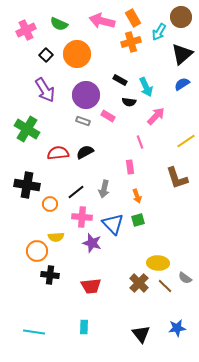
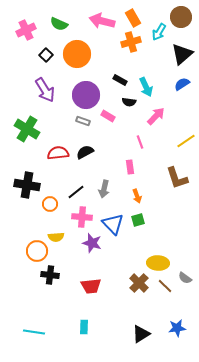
black triangle at (141, 334): rotated 36 degrees clockwise
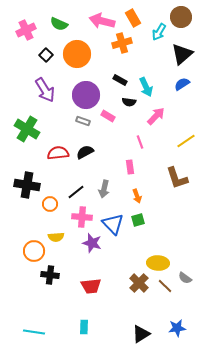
orange cross at (131, 42): moved 9 px left, 1 px down
orange circle at (37, 251): moved 3 px left
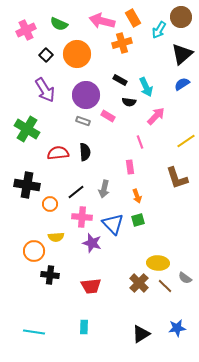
cyan arrow at (159, 32): moved 2 px up
black semicircle at (85, 152): rotated 114 degrees clockwise
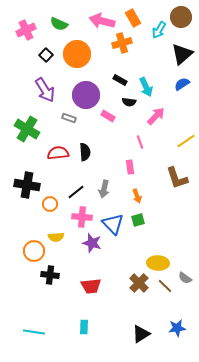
gray rectangle at (83, 121): moved 14 px left, 3 px up
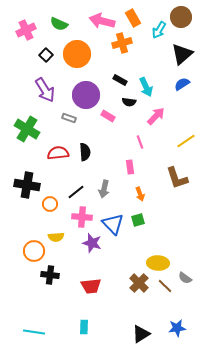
orange arrow at (137, 196): moved 3 px right, 2 px up
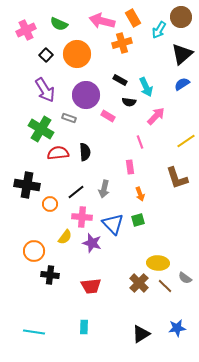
green cross at (27, 129): moved 14 px right
yellow semicircle at (56, 237): moved 9 px right; rotated 49 degrees counterclockwise
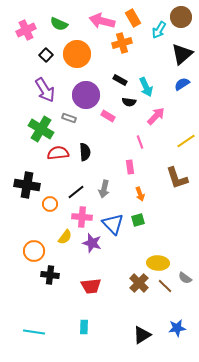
black triangle at (141, 334): moved 1 px right, 1 px down
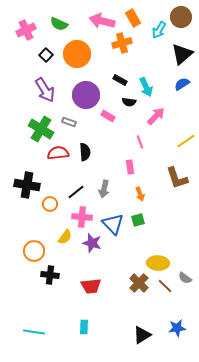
gray rectangle at (69, 118): moved 4 px down
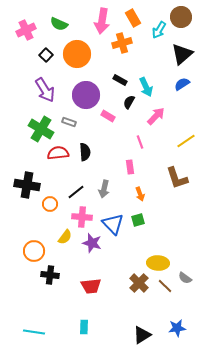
pink arrow at (102, 21): rotated 95 degrees counterclockwise
black semicircle at (129, 102): rotated 112 degrees clockwise
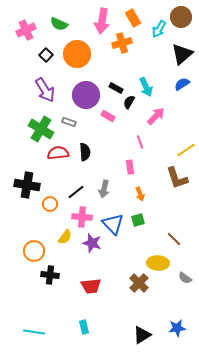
cyan arrow at (159, 30): moved 1 px up
black rectangle at (120, 80): moved 4 px left, 8 px down
yellow line at (186, 141): moved 9 px down
brown line at (165, 286): moved 9 px right, 47 px up
cyan rectangle at (84, 327): rotated 16 degrees counterclockwise
